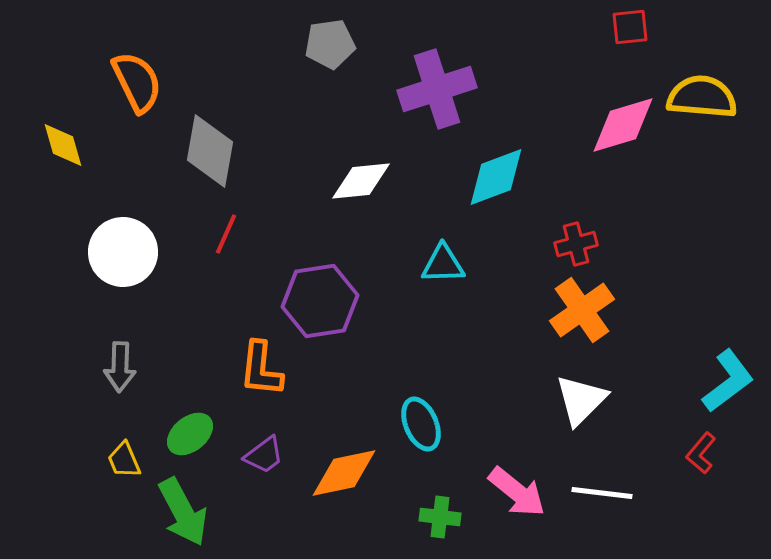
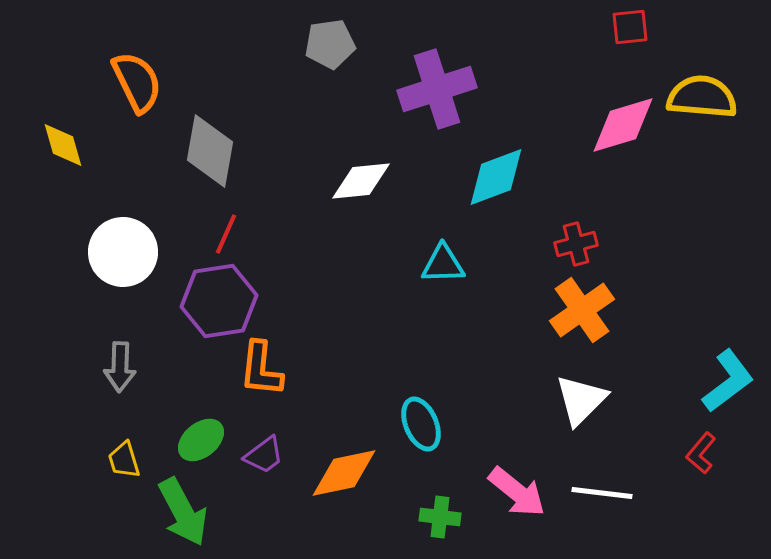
purple hexagon: moved 101 px left
green ellipse: moved 11 px right, 6 px down
yellow trapezoid: rotated 6 degrees clockwise
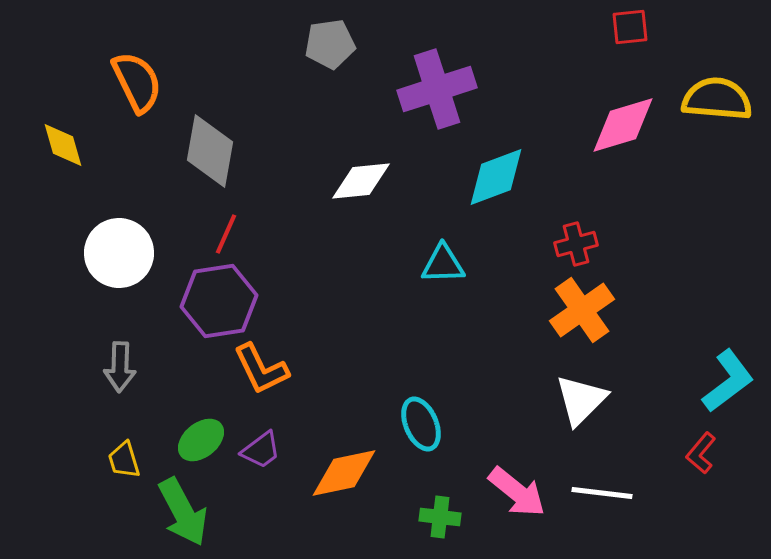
yellow semicircle: moved 15 px right, 2 px down
white circle: moved 4 px left, 1 px down
orange L-shape: rotated 32 degrees counterclockwise
purple trapezoid: moved 3 px left, 5 px up
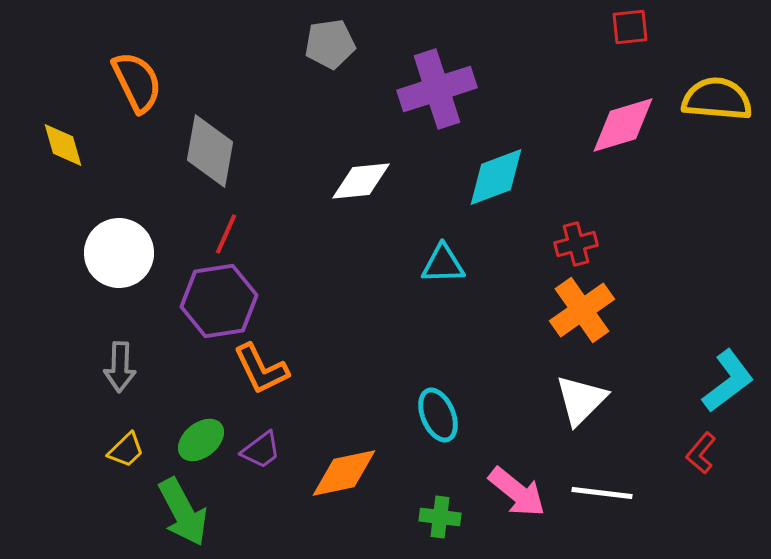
cyan ellipse: moved 17 px right, 9 px up
yellow trapezoid: moved 2 px right, 10 px up; rotated 117 degrees counterclockwise
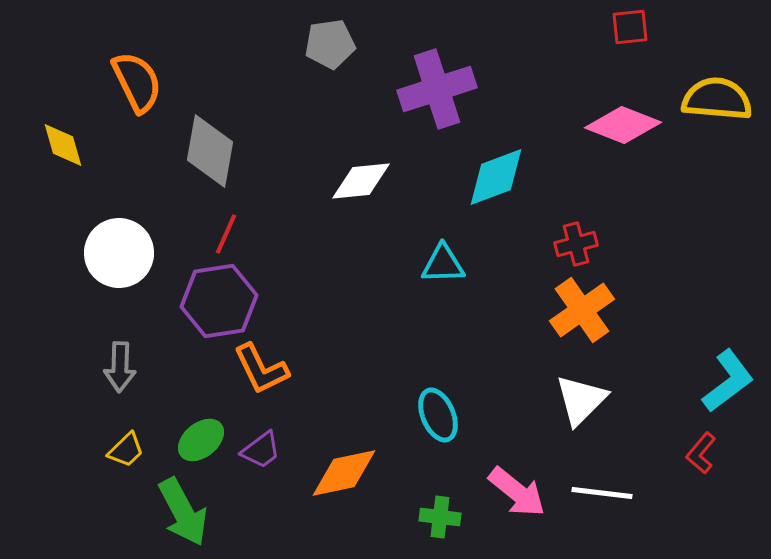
pink diamond: rotated 38 degrees clockwise
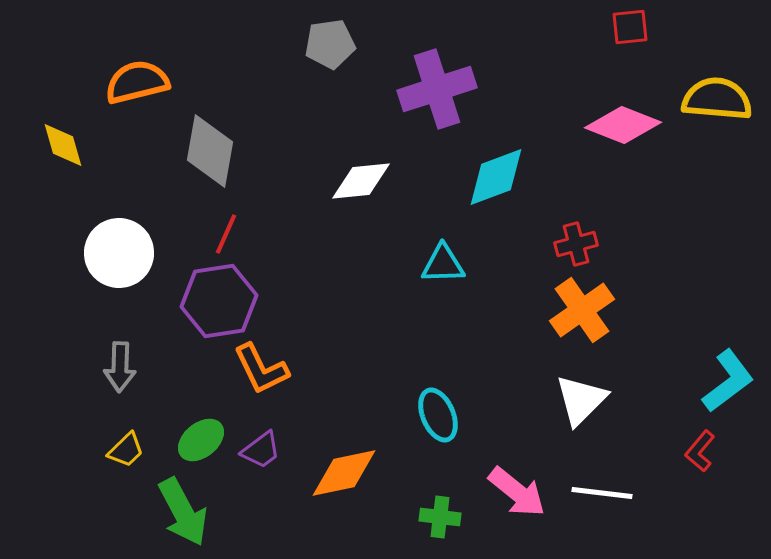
orange semicircle: rotated 78 degrees counterclockwise
red L-shape: moved 1 px left, 2 px up
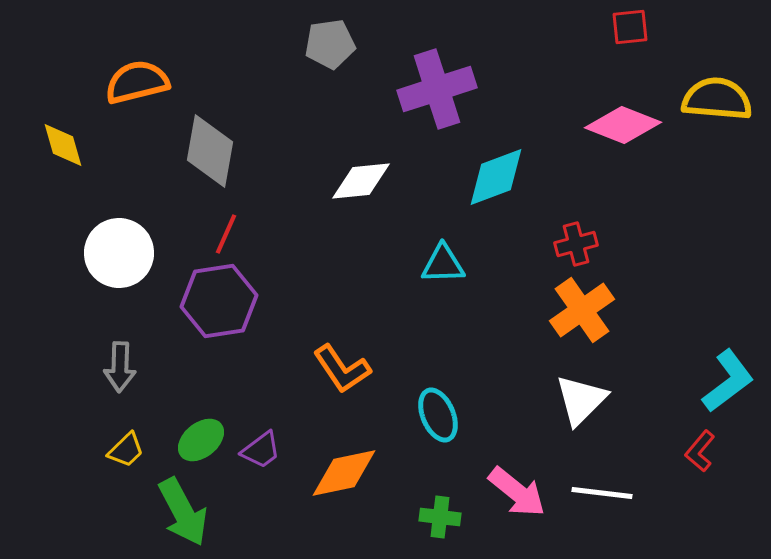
orange L-shape: moved 81 px right; rotated 8 degrees counterclockwise
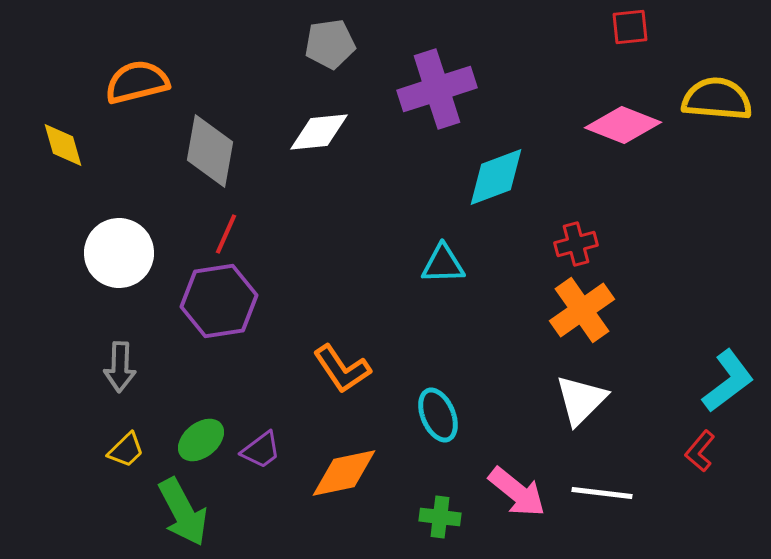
white diamond: moved 42 px left, 49 px up
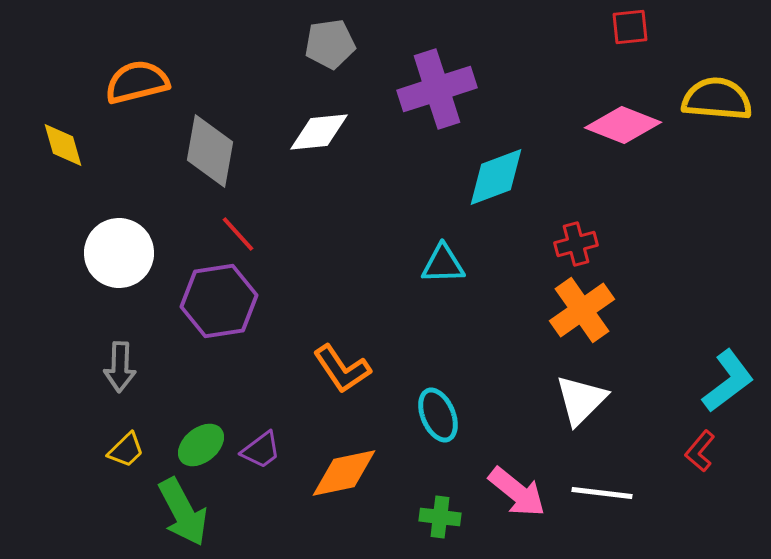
red line: moved 12 px right; rotated 66 degrees counterclockwise
green ellipse: moved 5 px down
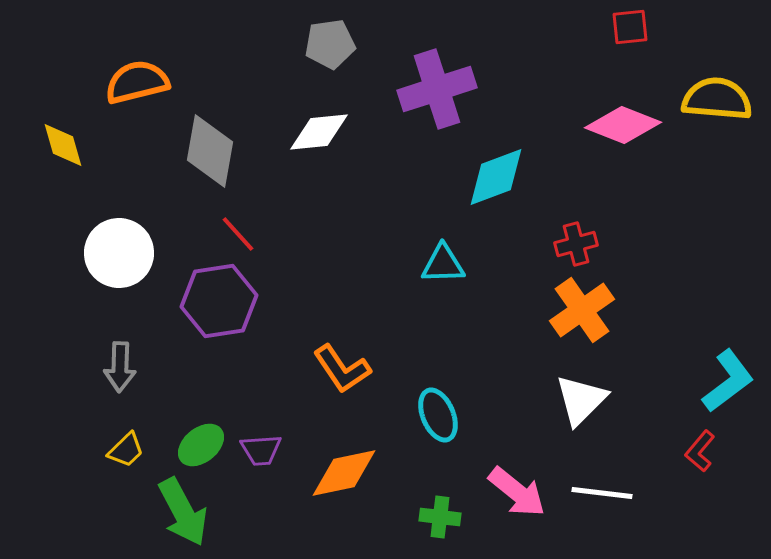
purple trapezoid: rotated 33 degrees clockwise
